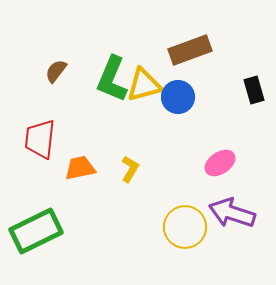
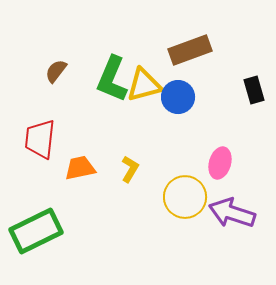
pink ellipse: rotated 40 degrees counterclockwise
yellow circle: moved 30 px up
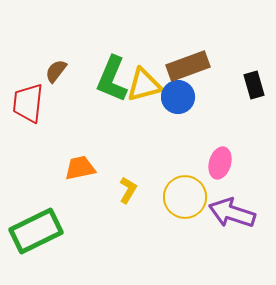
brown rectangle: moved 2 px left, 16 px down
black rectangle: moved 5 px up
red trapezoid: moved 12 px left, 36 px up
yellow L-shape: moved 2 px left, 21 px down
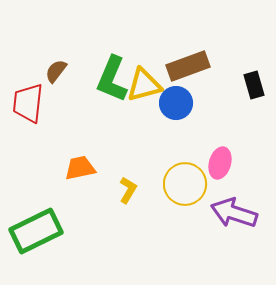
blue circle: moved 2 px left, 6 px down
yellow circle: moved 13 px up
purple arrow: moved 2 px right
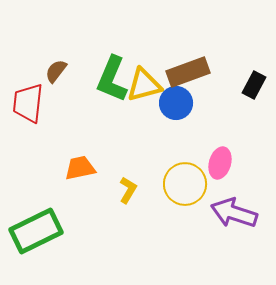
brown rectangle: moved 6 px down
black rectangle: rotated 44 degrees clockwise
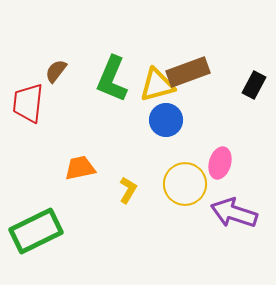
yellow triangle: moved 13 px right
blue circle: moved 10 px left, 17 px down
